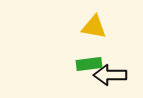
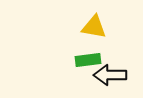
green rectangle: moved 1 px left, 4 px up
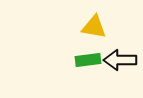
black arrow: moved 10 px right, 15 px up
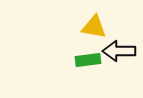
black arrow: moved 1 px left, 9 px up
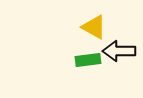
yellow triangle: rotated 20 degrees clockwise
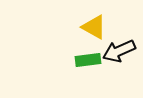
black arrow: rotated 24 degrees counterclockwise
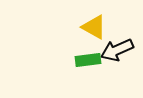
black arrow: moved 2 px left, 1 px up
